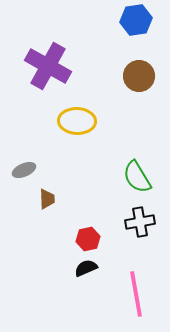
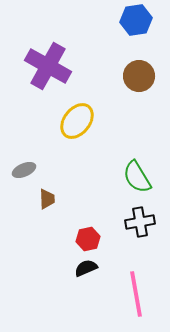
yellow ellipse: rotated 54 degrees counterclockwise
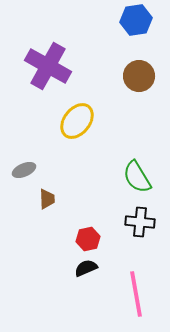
black cross: rotated 16 degrees clockwise
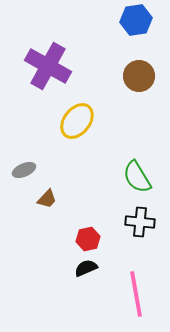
brown trapezoid: rotated 45 degrees clockwise
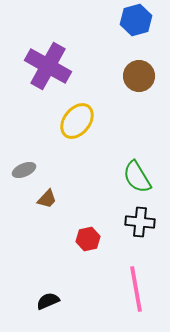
blue hexagon: rotated 8 degrees counterclockwise
black semicircle: moved 38 px left, 33 px down
pink line: moved 5 px up
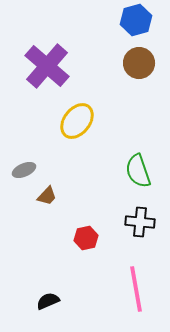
purple cross: moved 1 px left; rotated 12 degrees clockwise
brown circle: moved 13 px up
green semicircle: moved 1 px right, 6 px up; rotated 12 degrees clockwise
brown trapezoid: moved 3 px up
red hexagon: moved 2 px left, 1 px up
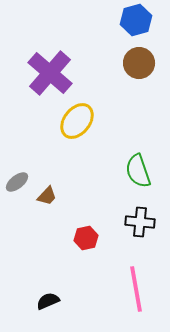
purple cross: moved 3 px right, 7 px down
gray ellipse: moved 7 px left, 12 px down; rotated 15 degrees counterclockwise
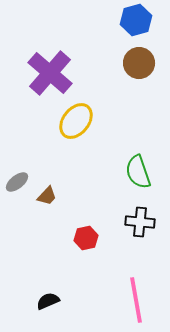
yellow ellipse: moved 1 px left
green semicircle: moved 1 px down
pink line: moved 11 px down
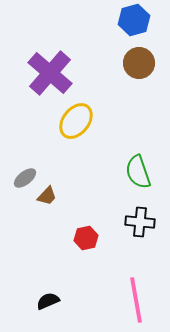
blue hexagon: moved 2 px left
gray ellipse: moved 8 px right, 4 px up
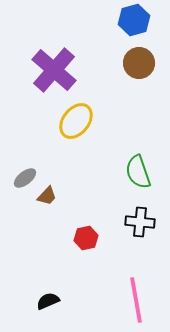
purple cross: moved 4 px right, 3 px up
